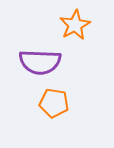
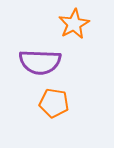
orange star: moved 1 px left, 1 px up
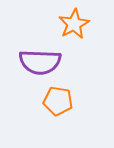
orange pentagon: moved 4 px right, 2 px up
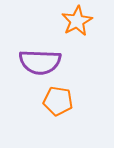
orange star: moved 3 px right, 3 px up
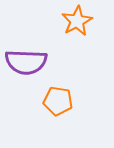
purple semicircle: moved 14 px left
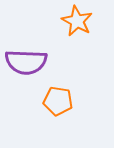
orange star: rotated 16 degrees counterclockwise
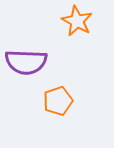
orange pentagon: rotated 28 degrees counterclockwise
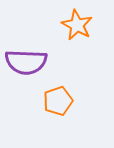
orange star: moved 4 px down
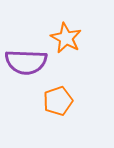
orange star: moved 11 px left, 13 px down
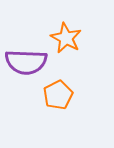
orange pentagon: moved 6 px up; rotated 8 degrees counterclockwise
